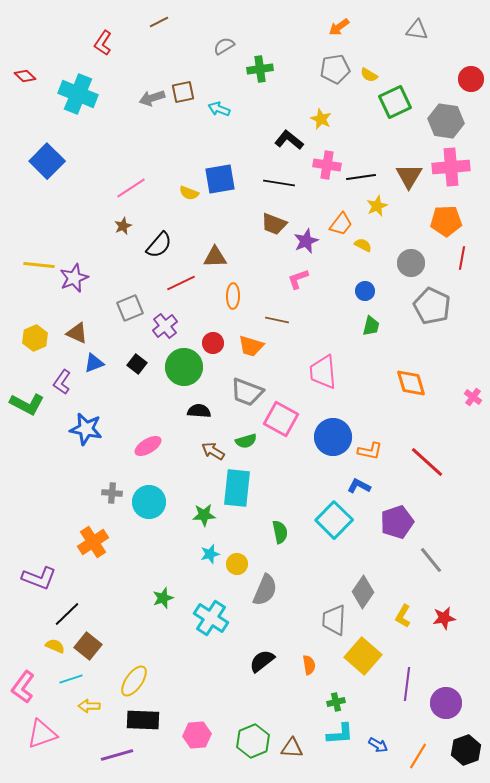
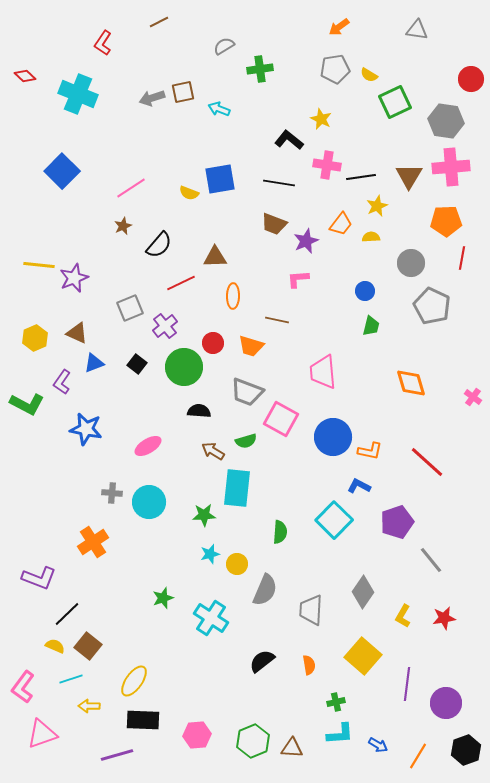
blue square at (47, 161): moved 15 px right, 10 px down
yellow semicircle at (363, 245): moved 8 px right, 8 px up; rotated 30 degrees counterclockwise
pink L-shape at (298, 279): rotated 15 degrees clockwise
green semicircle at (280, 532): rotated 15 degrees clockwise
gray trapezoid at (334, 620): moved 23 px left, 10 px up
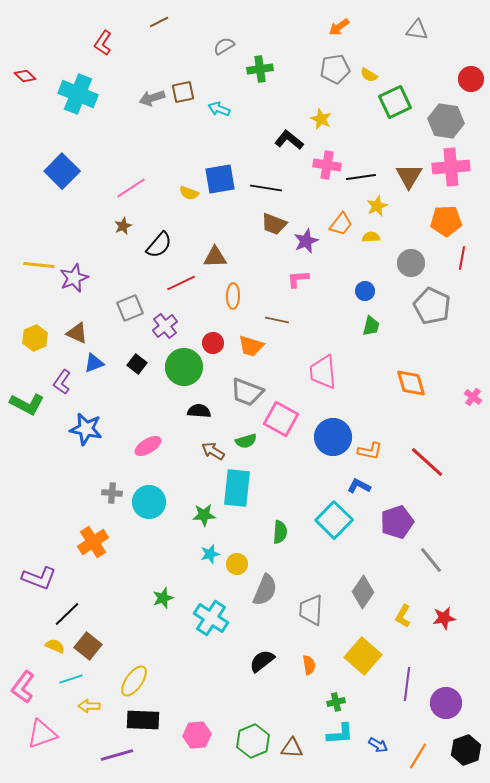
black line at (279, 183): moved 13 px left, 5 px down
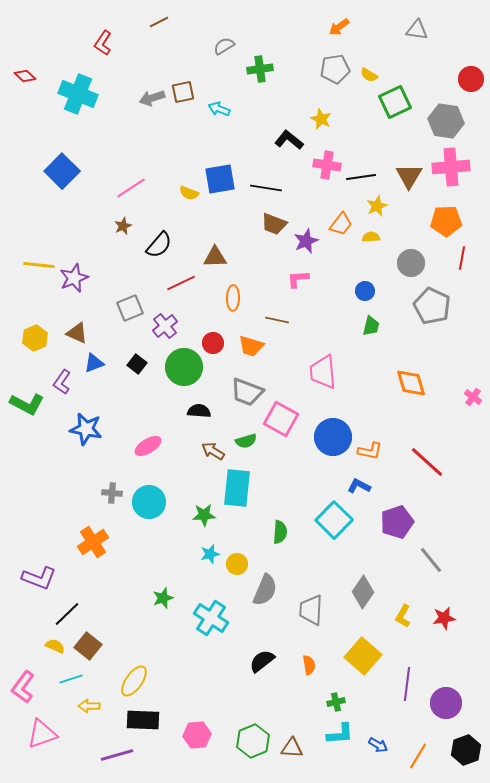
orange ellipse at (233, 296): moved 2 px down
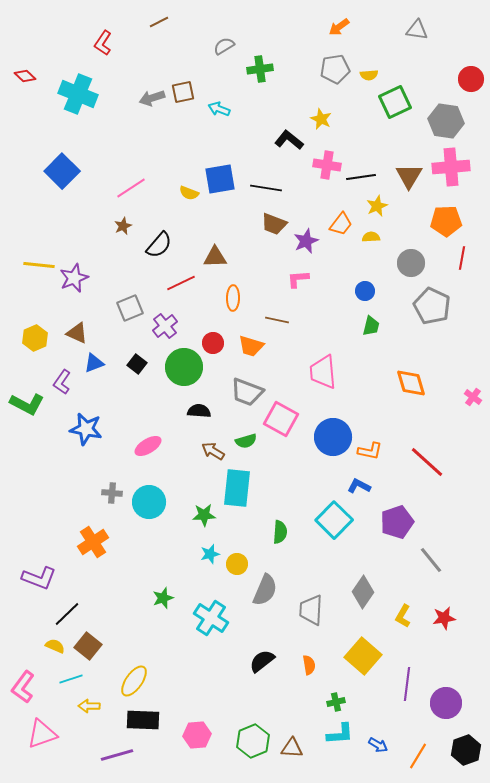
yellow semicircle at (369, 75): rotated 36 degrees counterclockwise
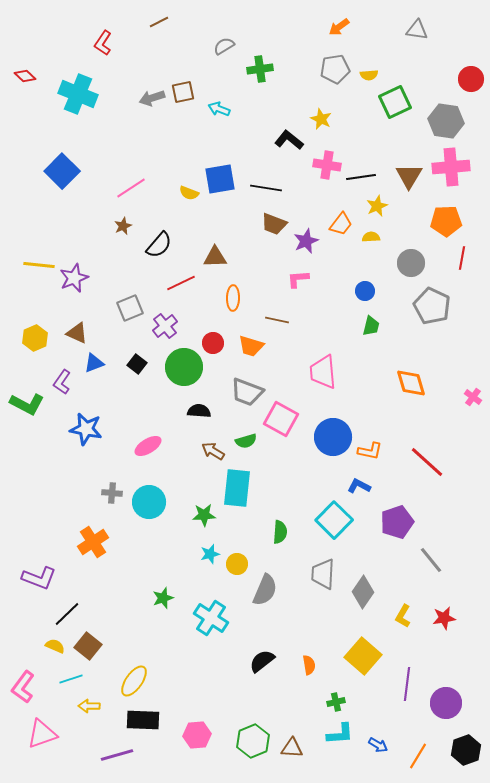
gray trapezoid at (311, 610): moved 12 px right, 36 px up
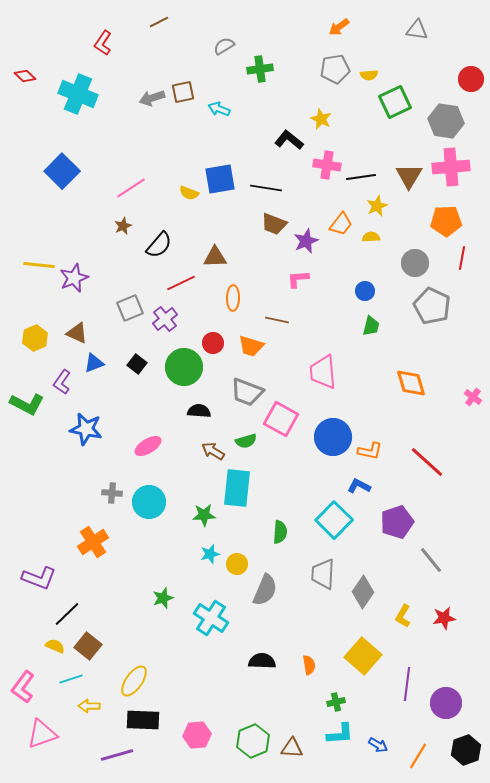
gray circle at (411, 263): moved 4 px right
purple cross at (165, 326): moved 7 px up
black semicircle at (262, 661): rotated 40 degrees clockwise
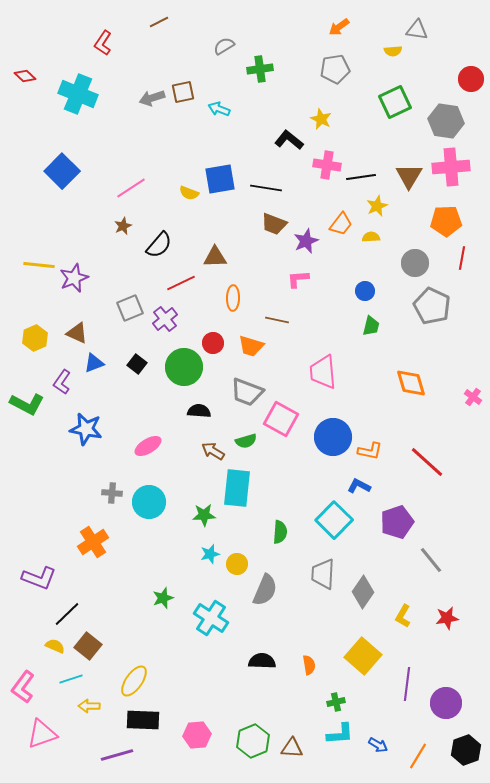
yellow semicircle at (369, 75): moved 24 px right, 24 px up
red star at (444, 618): moved 3 px right
